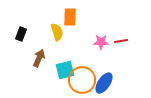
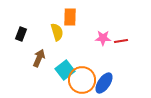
pink star: moved 2 px right, 4 px up
cyan square: rotated 24 degrees counterclockwise
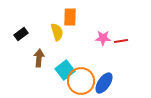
black rectangle: rotated 32 degrees clockwise
brown arrow: rotated 18 degrees counterclockwise
orange circle: moved 1 px left, 1 px down
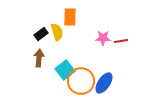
black rectangle: moved 20 px right
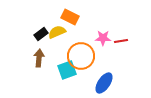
orange rectangle: rotated 66 degrees counterclockwise
yellow semicircle: rotated 96 degrees counterclockwise
cyan square: moved 2 px right; rotated 18 degrees clockwise
orange circle: moved 25 px up
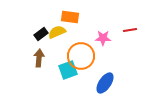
orange rectangle: rotated 18 degrees counterclockwise
red line: moved 9 px right, 11 px up
cyan square: moved 1 px right
blue ellipse: moved 1 px right
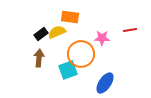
pink star: moved 1 px left
orange circle: moved 2 px up
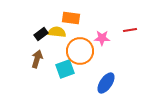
orange rectangle: moved 1 px right, 1 px down
yellow semicircle: rotated 30 degrees clockwise
orange circle: moved 1 px left, 3 px up
brown arrow: moved 2 px left, 1 px down; rotated 12 degrees clockwise
cyan square: moved 3 px left, 1 px up
blue ellipse: moved 1 px right
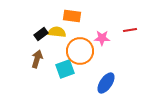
orange rectangle: moved 1 px right, 2 px up
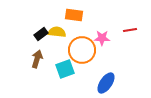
orange rectangle: moved 2 px right, 1 px up
orange circle: moved 2 px right, 1 px up
